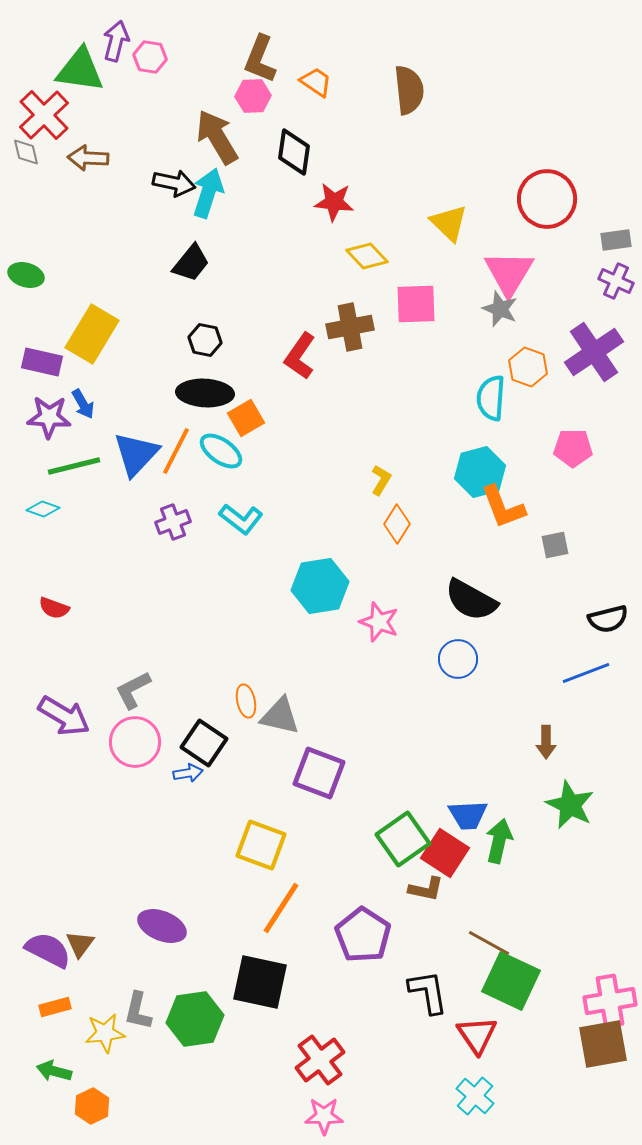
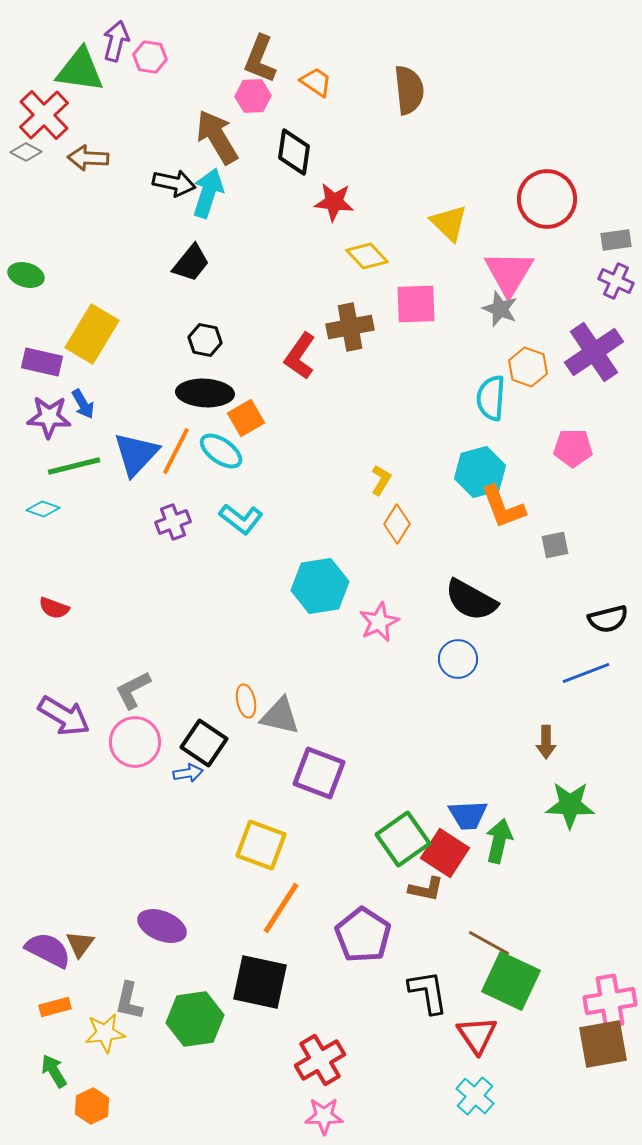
gray diamond at (26, 152): rotated 48 degrees counterclockwise
pink star at (379, 622): rotated 27 degrees clockwise
green star at (570, 805): rotated 24 degrees counterclockwise
gray L-shape at (138, 1011): moved 9 px left, 10 px up
red cross at (320, 1060): rotated 6 degrees clockwise
green arrow at (54, 1071): rotated 44 degrees clockwise
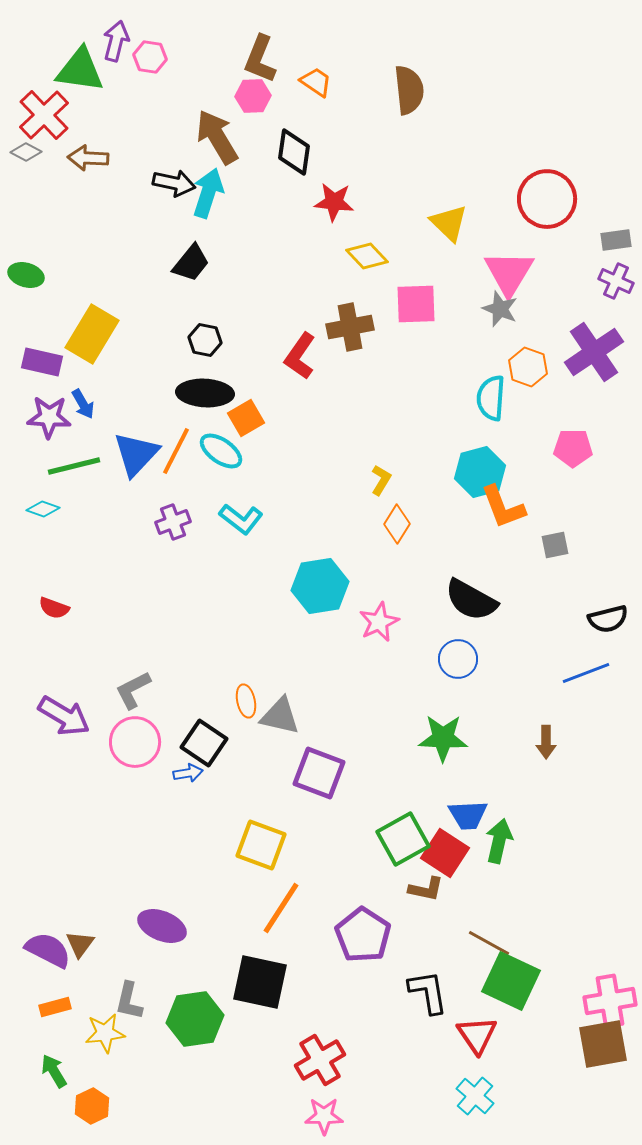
green star at (570, 805): moved 127 px left, 67 px up
green square at (403, 839): rotated 6 degrees clockwise
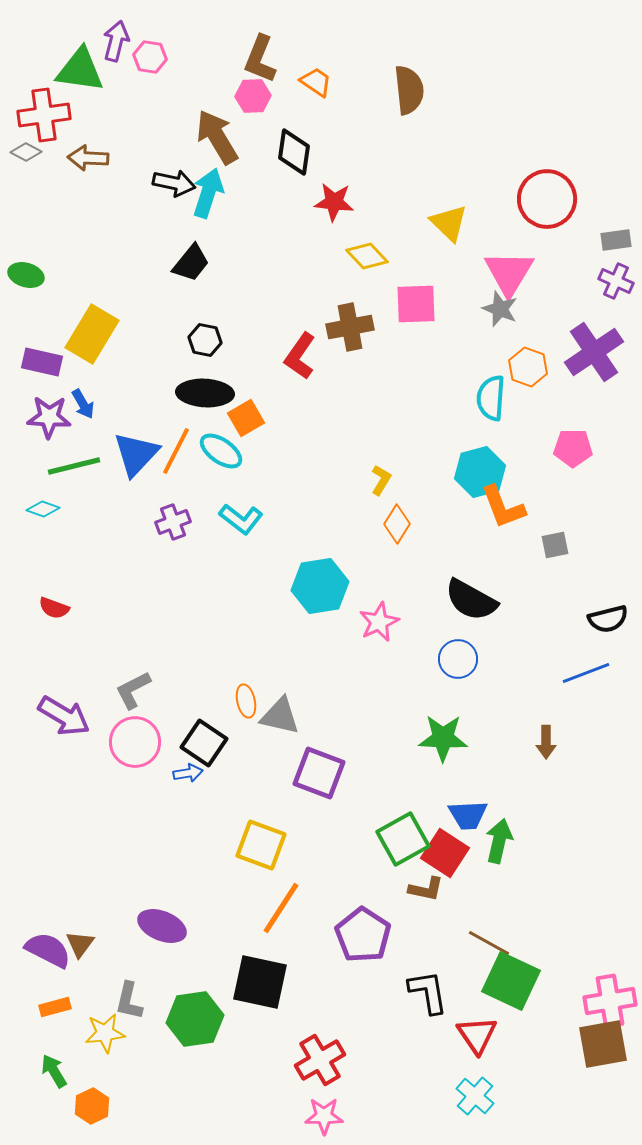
red cross at (44, 115): rotated 36 degrees clockwise
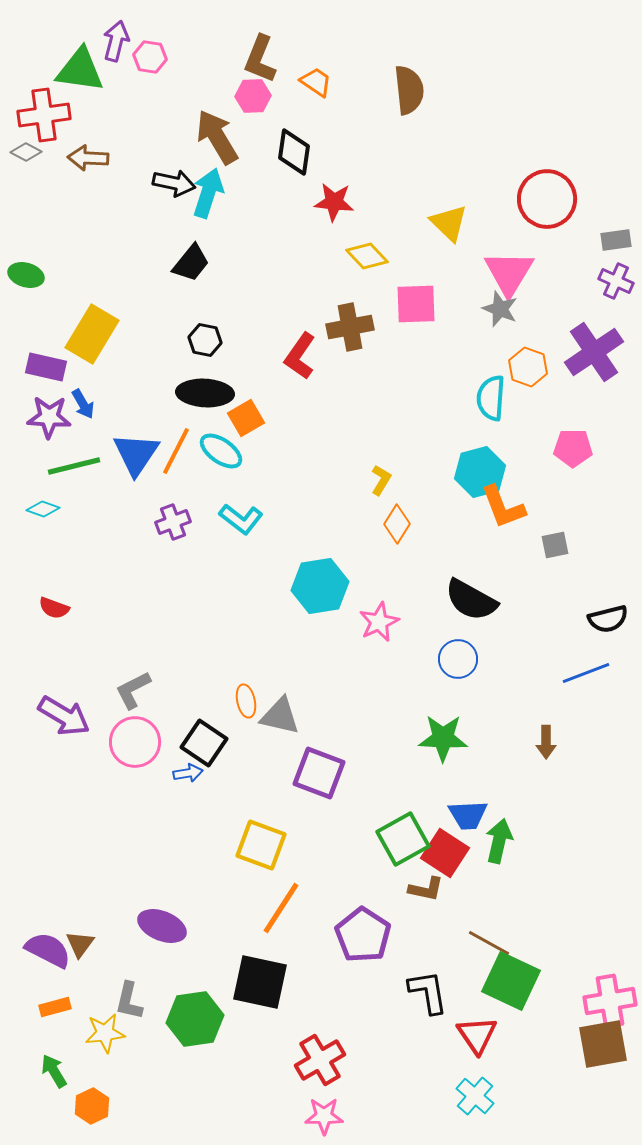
purple rectangle at (42, 362): moved 4 px right, 5 px down
blue triangle at (136, 454): rotated 9 degrees counterclockwise
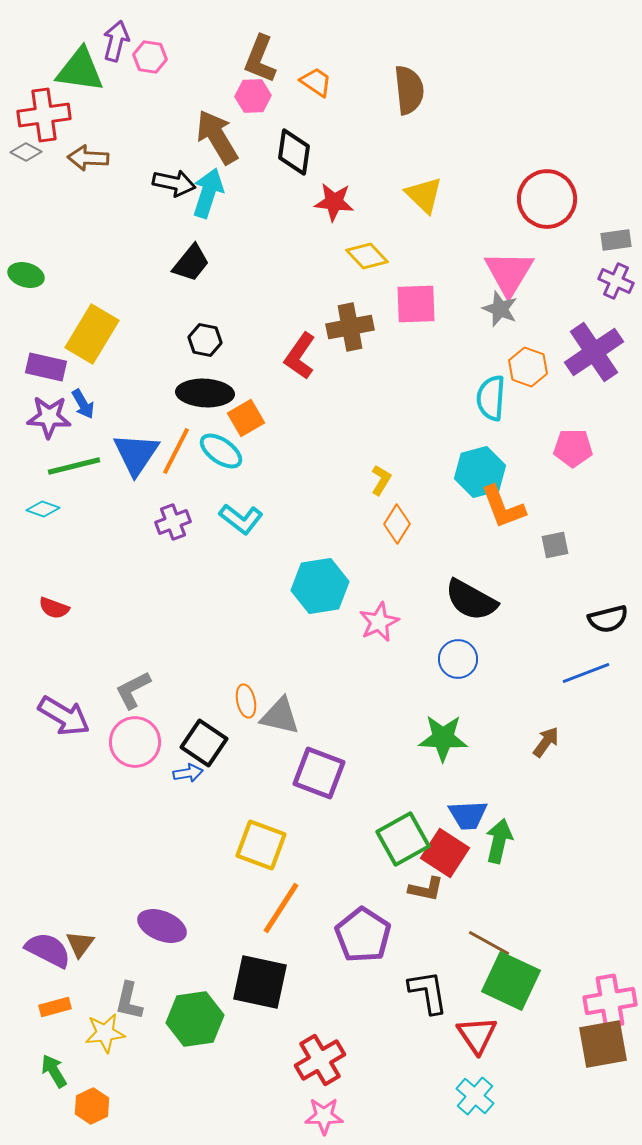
yellow triangle at (449, 223): moved 25 px left, 28 px up
brown arrow at (546, 742): rotated 144 degrees counterclockwise
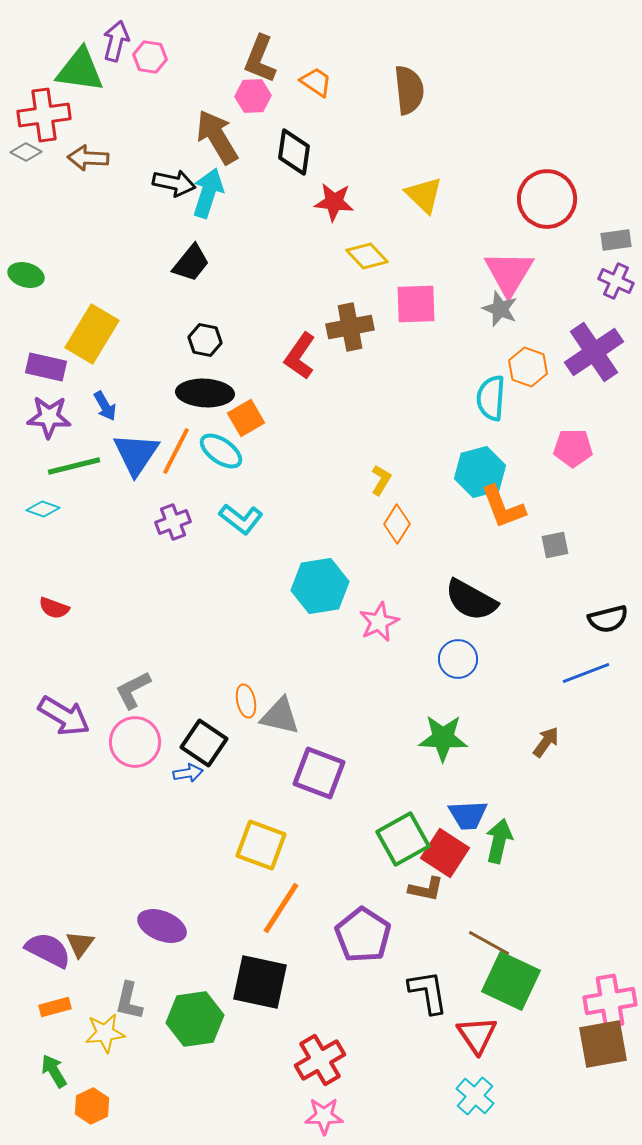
blue arrow at (83, 404): moved 22 px right, 2 px down
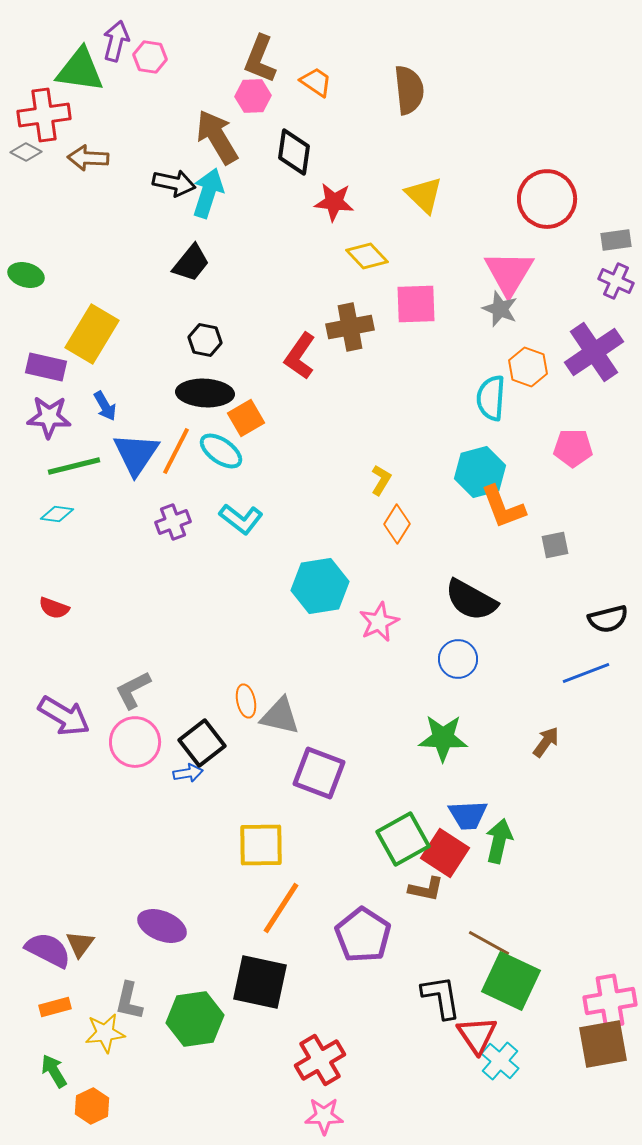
cyan diamond at (43, 509): moved 14 px right, 5 px down; rotated 12 degrees counterclockwise
black square at (204, 743): moved 2 px left; rotated 18 degrees clockwise
yellow square at (261, 845): rotated 21 degrees counterclockwise
black L-shape at (428, 992): moved 13 px right, 5 px down
cyan cross at (475, 1096): moved 25 px right, 35 px up
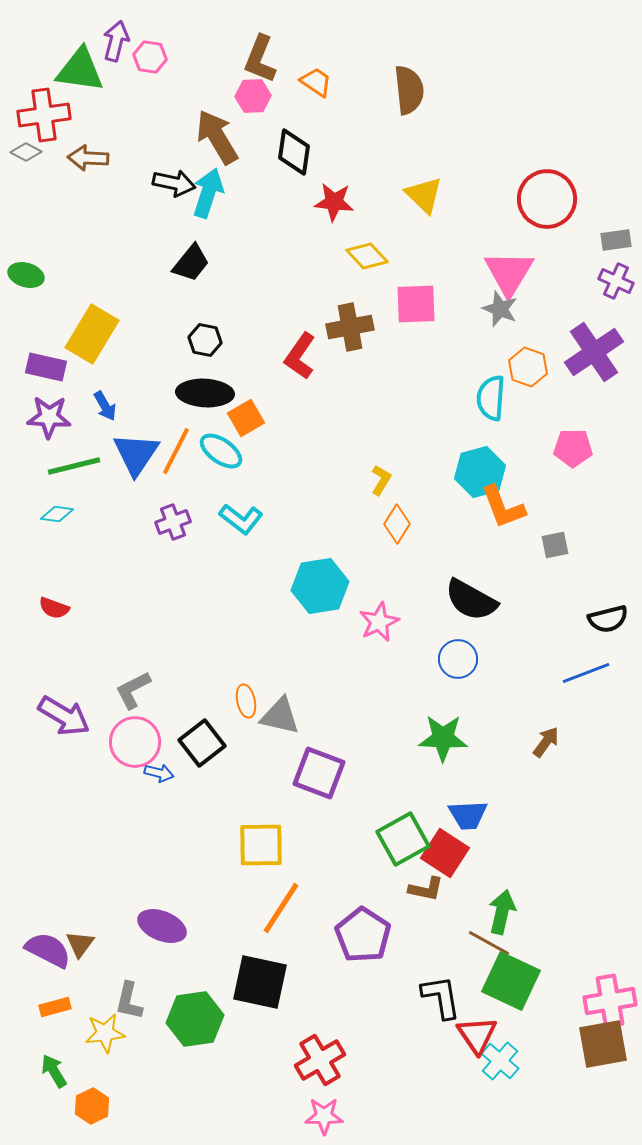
blue arrow at (188, 773): moved 29 px left; rotated 24 degrees clockwise
green arrow at (499, 841): moved 3 px right, 71 px down
